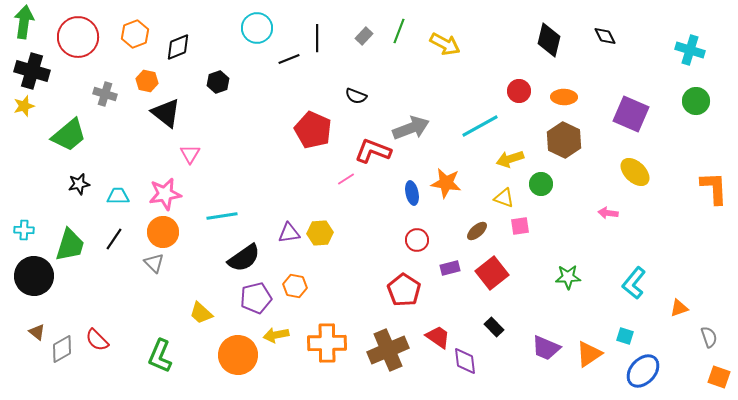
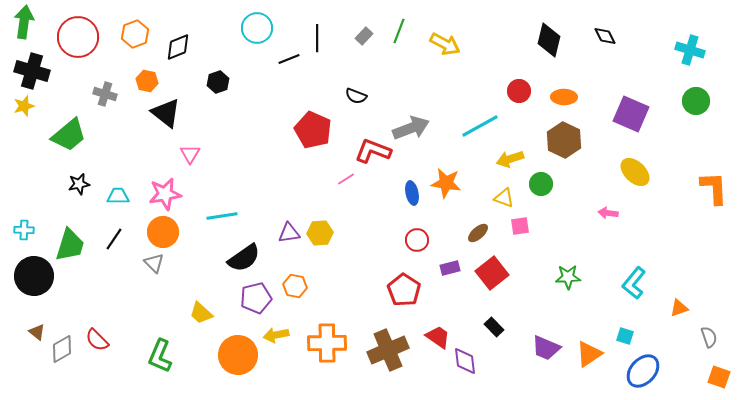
brown ellipse at (477, 231): moved 1 px right, 2 px down
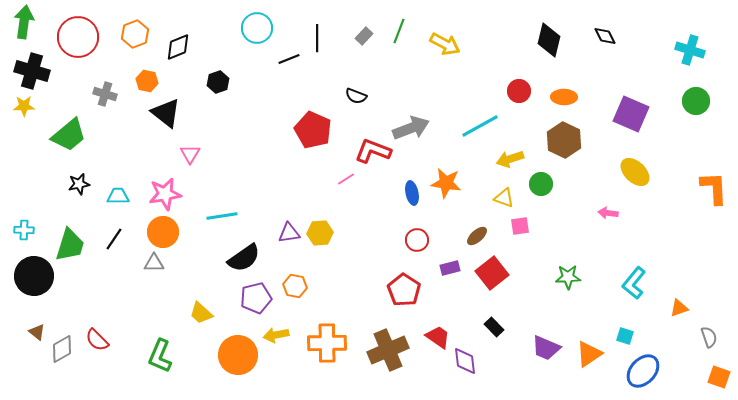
yellow star at (24, 106): rotated 15 degrees clockwise
brown ellipse at (478, 233): moved 1 px left, 3 px down
gray triangle at (154, 263): rotated 45 degrees counterclockwise
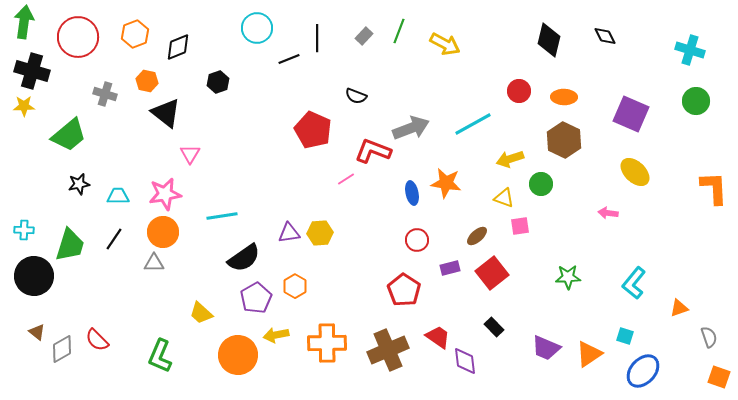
cyan line at (480, 126): moved 7 px left, 2 px up
orange hexagon at (295, 286): rotated 20 degrees clockwise
purple pentagon at (256, 298): rotated 16 degrees counterclockwise
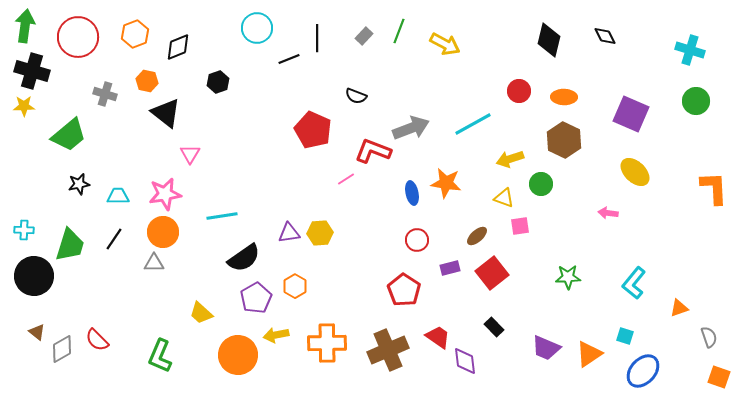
green arrow at (24, 22): moved 1 px right, 4 px down
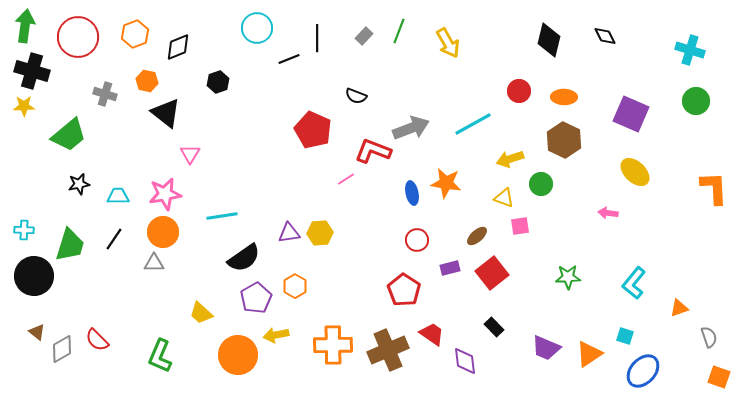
yellow arrow at (445, 44): moved 3 px right, 1 px up; rotated 32 degrees clockwise
red trapezoid at (438, 337): moved 6 px left, 3 px up
orange cross at (327, 343): moved 6 px right, 2 px down
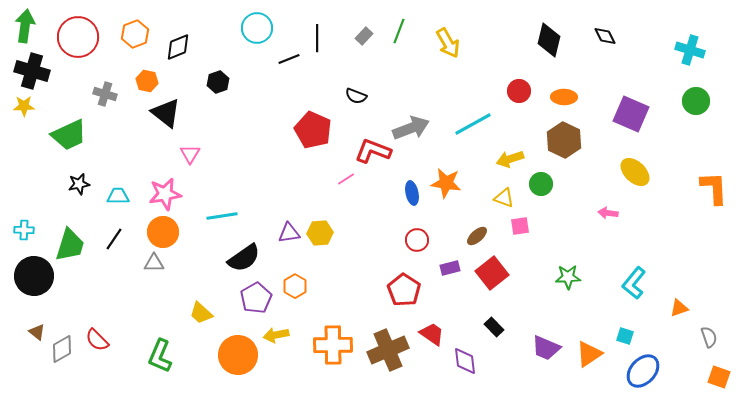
green trapezoid at (69, 135): rotated 15 degrees clockwise
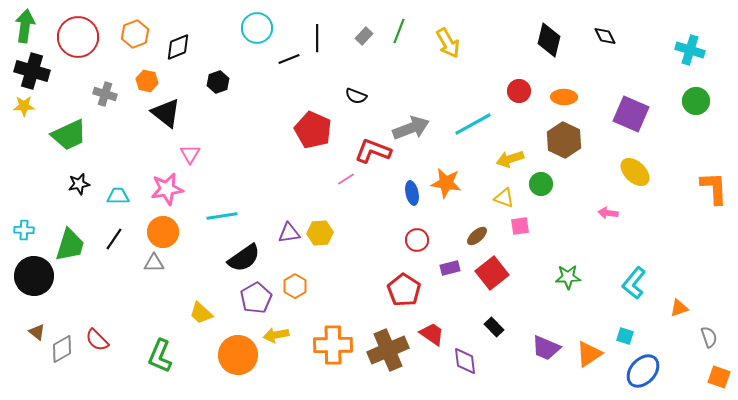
pink star at (165, 194): moved 2 px right, 5 px up
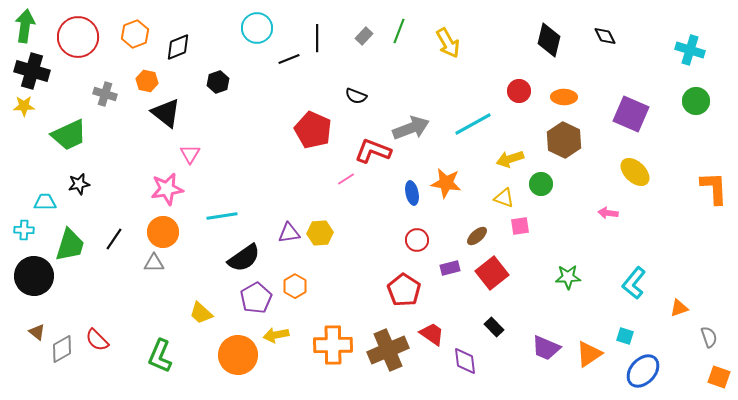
cyan trapezoid at (118, 196): moved 73 px left, 6 px down
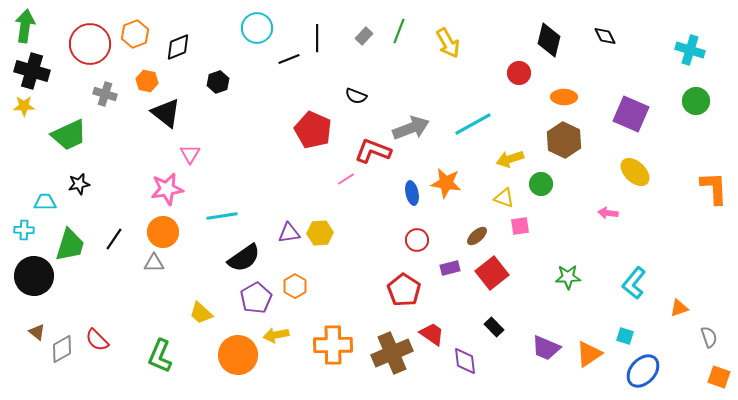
red circle at (78, 37): moved 12 px right, 7 px down
red circle at (519, 91): moved 18 px up
brown cross at (388, 350): moved 4 px right, 3 px down
